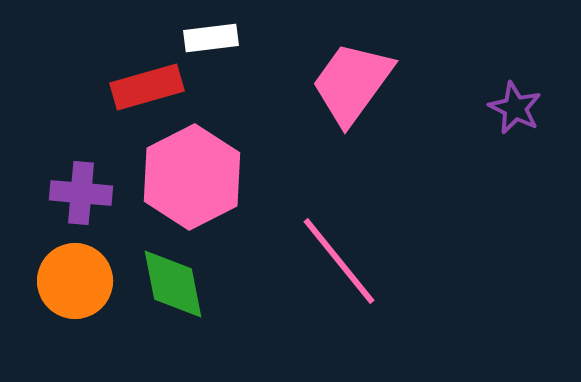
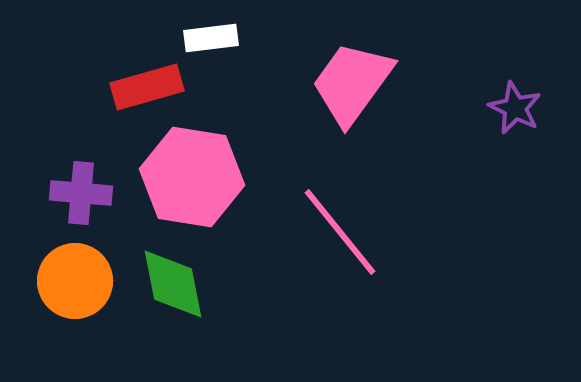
pink hexagon: rotated 24 degrees counterclockwise
pink line: moved 1 px right, 29 px up
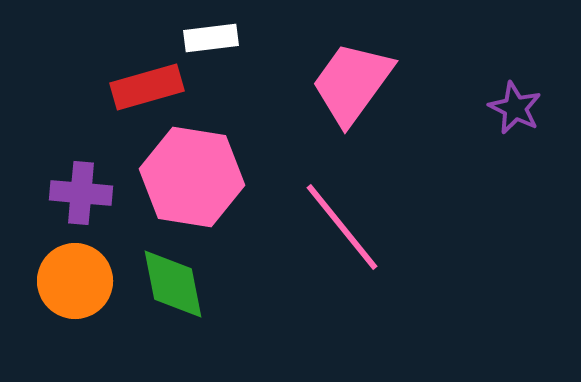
pink line: moved 2 px right, 5 px up
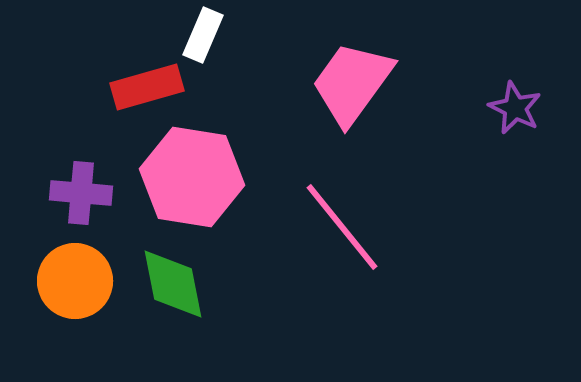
white rectangle: moved 8 px left, 3 px up; rotated 60 degrees counterclockwise
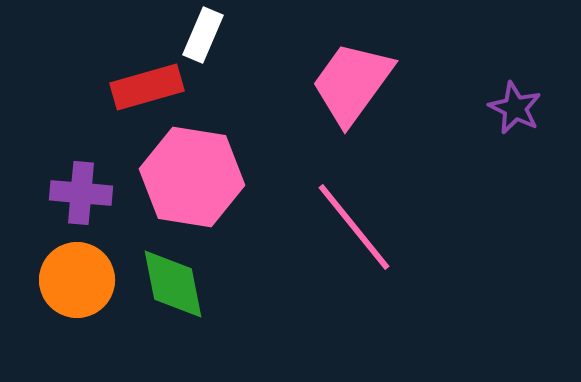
pink line: moved 12 px right
orange circle: moved 2 px right, 1 px up
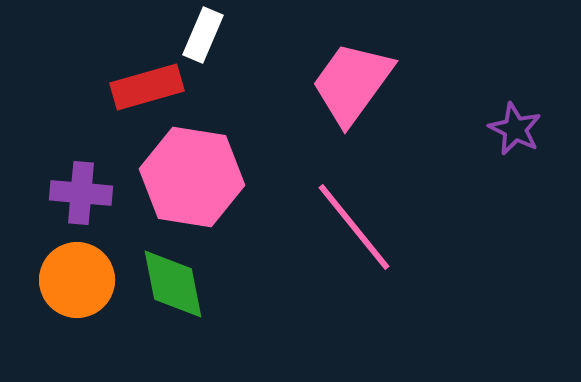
purple star: moved 21 px down
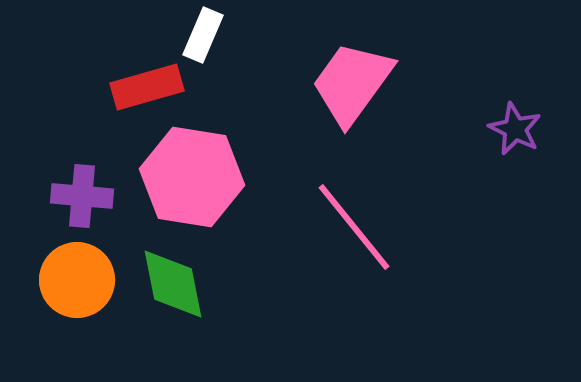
purple cross: moved 1 px right, 3 px down
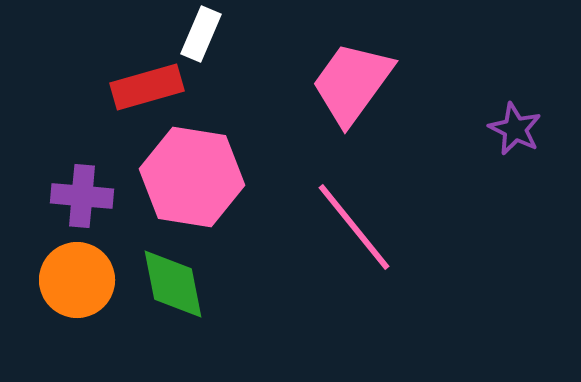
white rectangle: moved 2 px left, 1 px up
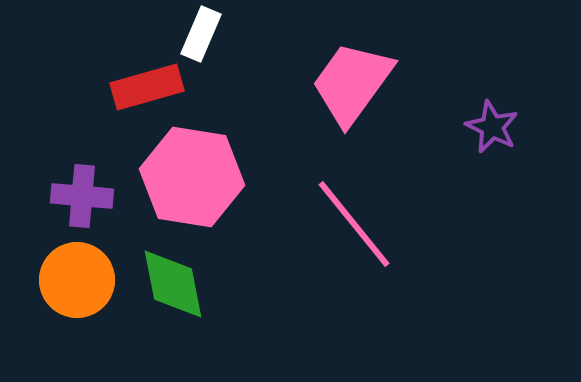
purple star: moved 23 px left, 2 px up
pink line: moved 3 px up
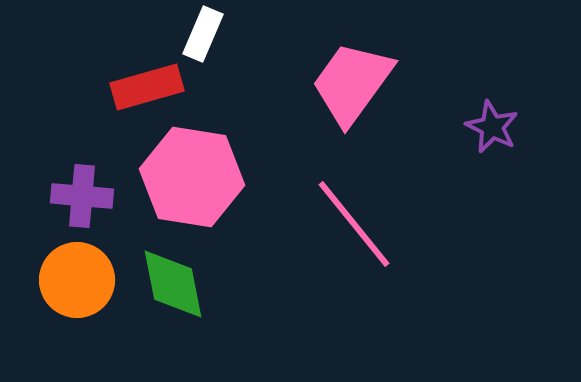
white rectangle: moved 2 px right
